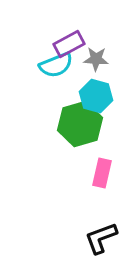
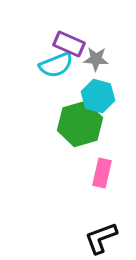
purple rectangle: rotated 52 degrees clockwise
cyan hexagon: moved 2 px right
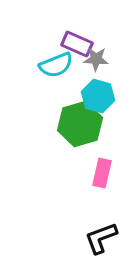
purple rectangle: moved 8 px right
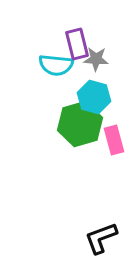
purple rectangle: rotated 52 degrees clockwise
cyan semicircle: rotated 28 degrees clockwise
cyan hexagon: moved 4 px left, 1 px down
pink rectangle: moved 12 px right, 33 px up; rotated 28 degrees counterclockwise
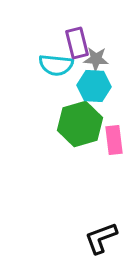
purple rectangle: moved 1 px up
cyan hexagon: moved 11 px up; rotated 12 degrees counterclockwise
pink rectangle: rotated 8 degrees clockwise
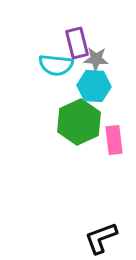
green hexagon: moved 1 px left, 2 px up; rotated 9 degrees counterclockwise
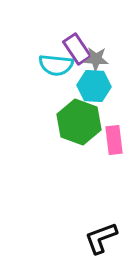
purple rectangle: moved 6 px down; rotated 20 degrees counterclockwise
green hexagon: rotated 15 degrees counterclockwise
